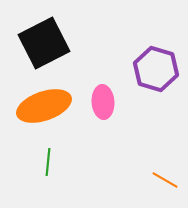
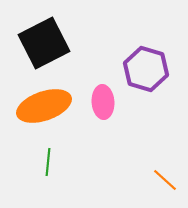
purple hexagon: moved 10 px left
orange line: rotated 12 degrees clockwise
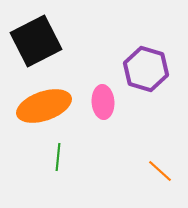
black square: moved 8 px left, 2 px up
green line: moved 10 px right, 5 px up
orange line: moved 5 px left, 9 px up
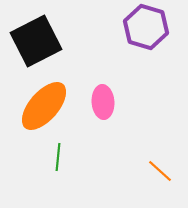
purple hexagon: moved 42 px up
orange ellipse: rotated 30 degrees counterclockwise
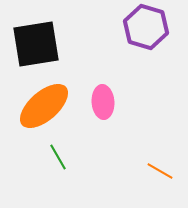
black square: moved 3 px down; rotated 18 degrees clockwise
orange ellipse: rotated 8 degrees clockwise
green line: rotated 36 degrees counterclockwise
orange line: rotated 12 degrees counterclockwise
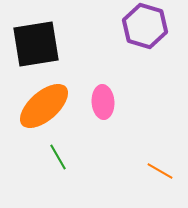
purple hexagon: moved 1 px left, 1 px up
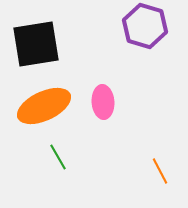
orange ellipse: rotated 16 degrees clockwise
orange line: rotated 32 degrees clockwise
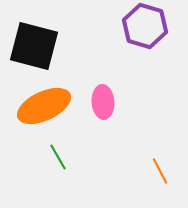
black square: moved 2 px left, 2 px down; rotated 24 degrees clockwise
